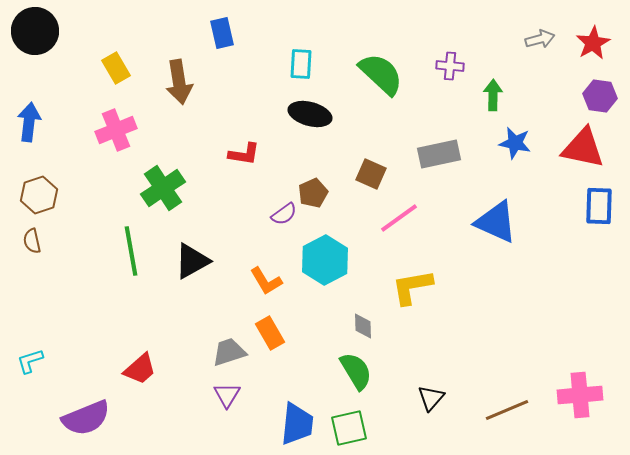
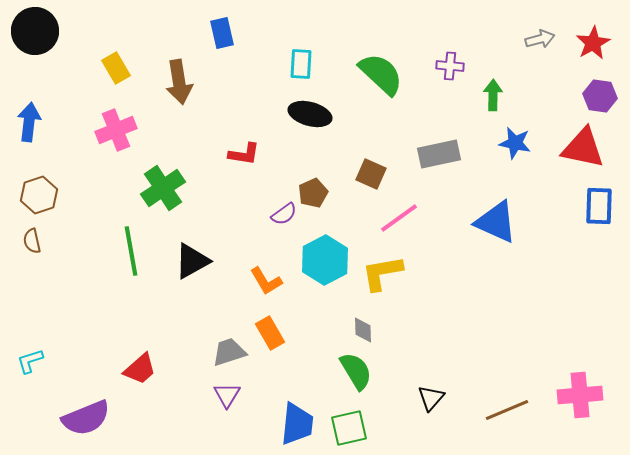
yellow L-shape at (412, 287): moved 30 px left, 14 px up
gray diamond at (363, 326): moved 4 px down
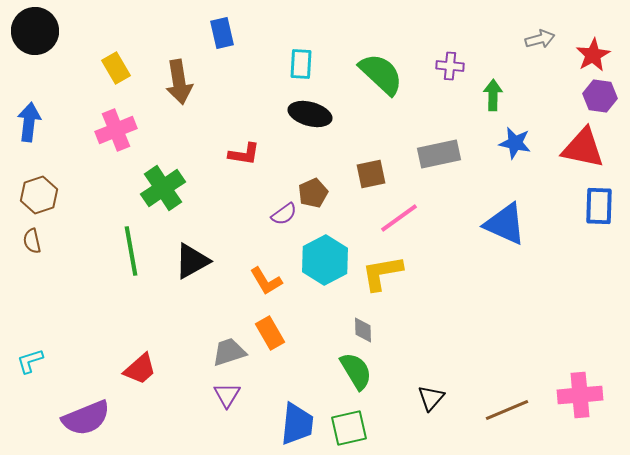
red star at (593, 43): moved 12 px down
brown square at (371, 174): rotated 36 degrees counterclockwise
blue triangle at (496, 222): moved 9 px right, 2 px down
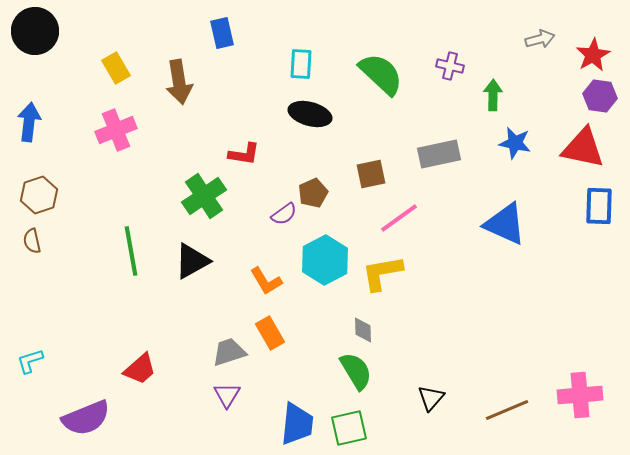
purple cross at (450, 66): rotated 8 degrees clockwise
green cross at (163, 188): moved 41 px right, 8 px down
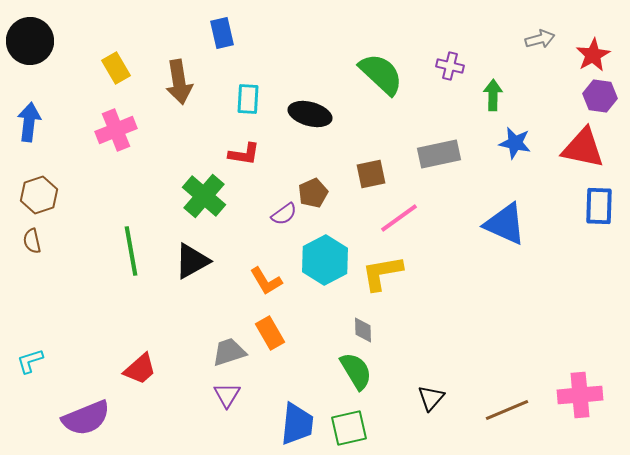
black circle at (35, 31): moved 5 px left, 10 px down
cyan rectangle at (301, 64): moved 53 px left, 35 px down
green cross at (204, 196): rotated 15 degrees counterclockwise
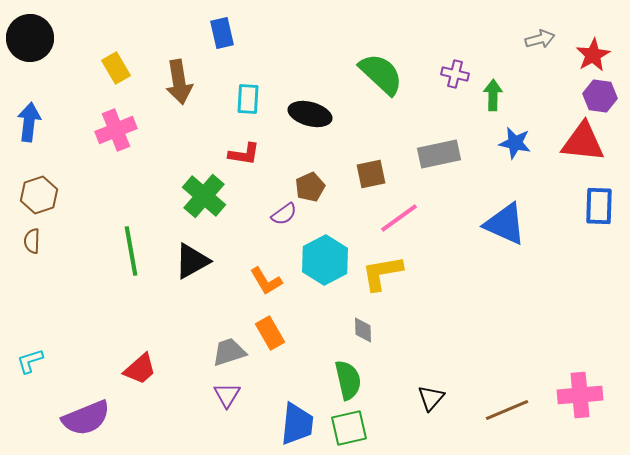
black circle at (30, 41): moved 3 px up
purple cross at (450, 66): moved 5 px right, 8 px down
red triangle at (583, 148): moved 6 px up; rotated 6 degrees counterclockwise
brown pentagon at (313, 193): moved 3 px left, 6 px up
brown semicircle at (32, 241): rotated 15 degrees clockwise
green semicircle at (356, 371): moved 8 px left, 9 px down; rotated 18 degrees clockwise
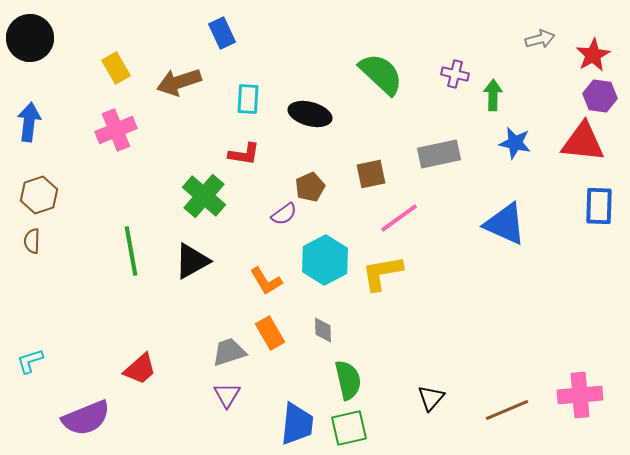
blue rectangle at (222, 33): rotated 12 degrees counterclockwise
brown arrow at (179, 82): rotated 81 degrees clockwise
gray diamond at (363, 330): moved 40 px left
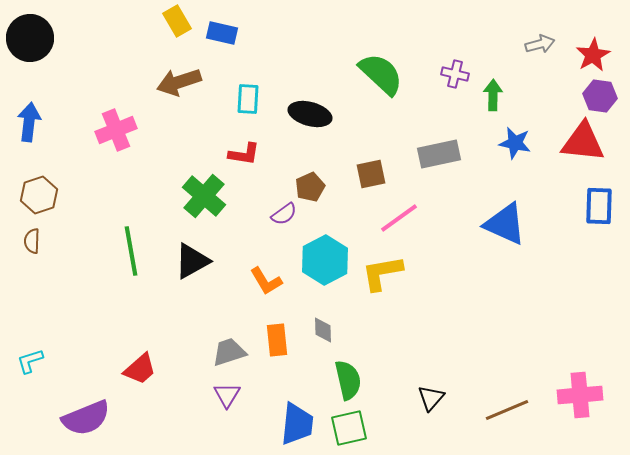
blue rectangle at (222, 33): rotated 52 degrees counterclockwise
gray arrow at (540, 39): moved 5 px down
yellow rectangle at (116, 68): moved 61 px right, 47 px up
orange rectangle at (270, 333): moved 7 px right, 7 px down; rotated 24 degrees clockwise
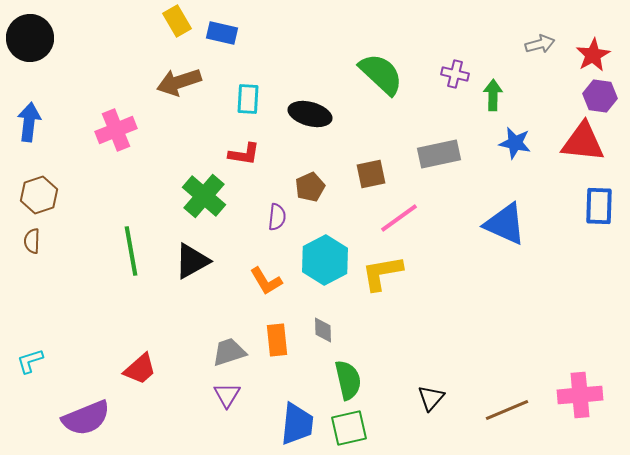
purple semicircle at (284, 214): moved 7 px left, 3 px down; rotated 48 degrees counterclockwise
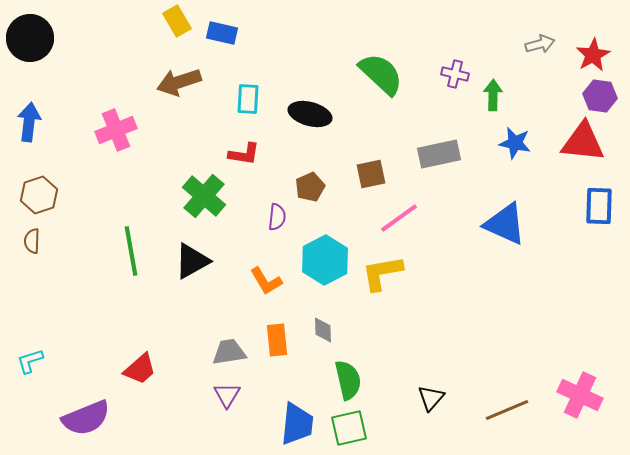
gray trapezoid at (229, 352): rotated 9 degrees clockwise
pink cross at (580, 395): rotated 30 degrees clockwise
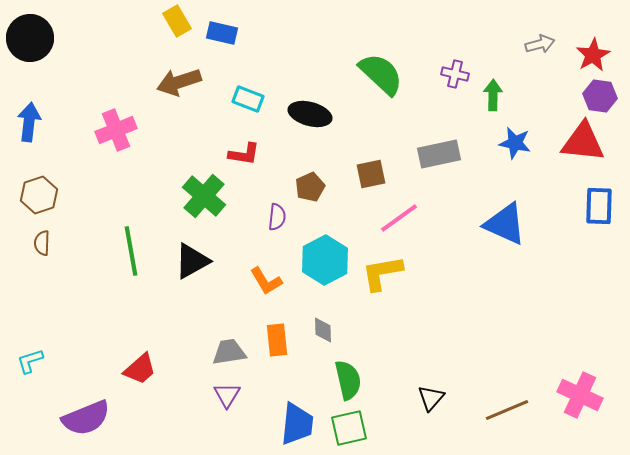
cyan rectangle at (248, 99): rotated 72 degrees counterclockwise
brown semicircle at (32, 241): moved 10 px right, 2 px down
